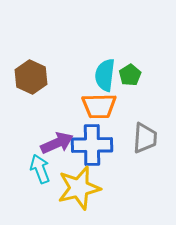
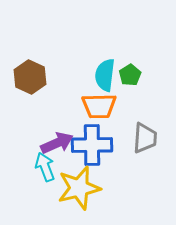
brown hexagon: moved 1 px left
cyan arrow: moved 5 px right, 2 px up
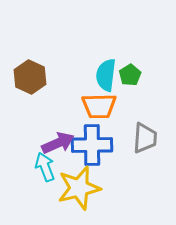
cyan semicircle: moved 1 px right
purple arrow: moved 1 px right
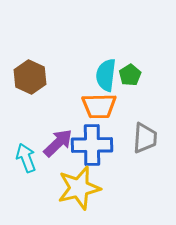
purple arrow: rotated 20 degrees counterclockwise
cyan arrow: moved 19 px left, 9 px up
